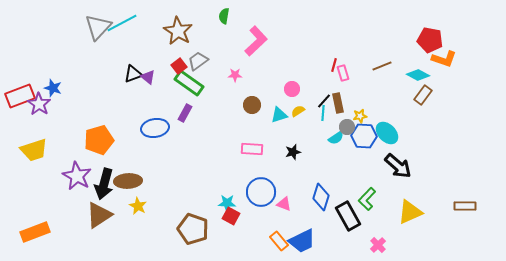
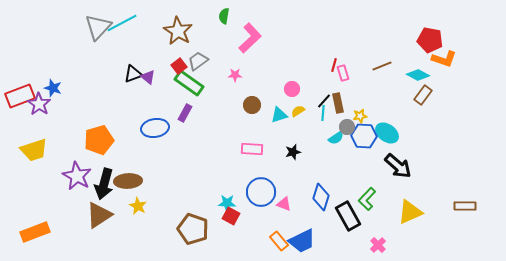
pink L-shape at (256, 41): moved 6 px left, 3 px up
cyan ellipse at (387, 133): rotated 10 degrees counterclockwise
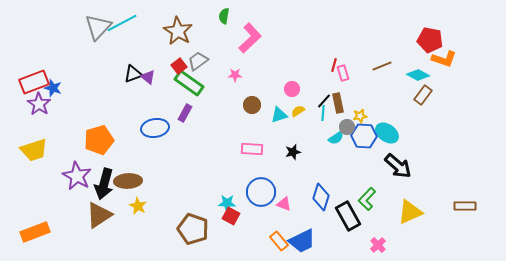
red rectangle at (20, 96): moved 14 px right, 14 px up
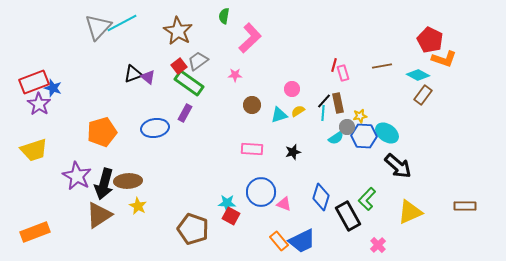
red pentagon at (430, 40): rotated 15 degrees clockwise
brown line at (382, 66): rotated 12 degrees clockwise
orange pentagon at (99, 140): moved 3 px right, 8 px up
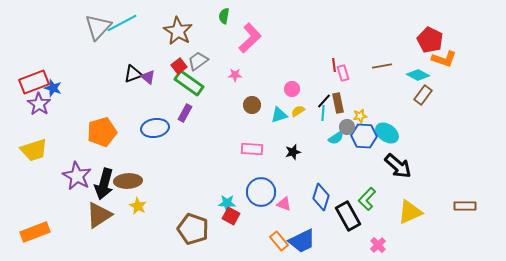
red line at (334, 65): rotated 24 degrees counterclockwise
